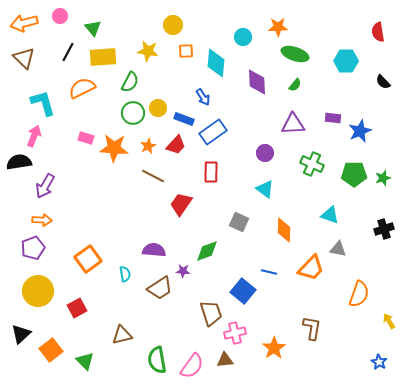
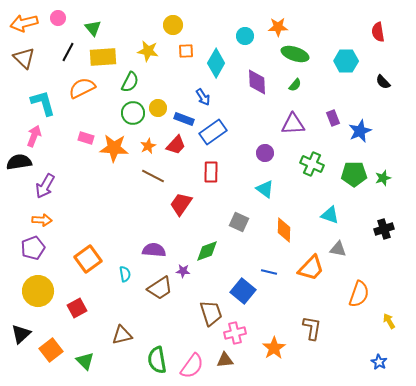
pink circle at (60, 16): moved 2 px left, 2 px down
cyan circle at (243, 37): moved 2 px right, 1 px up
cyan diamond at (216, 63): rotated 24 degrees clockwise
purple rectangle at (333, 118): rotated 63 degrees clockwise
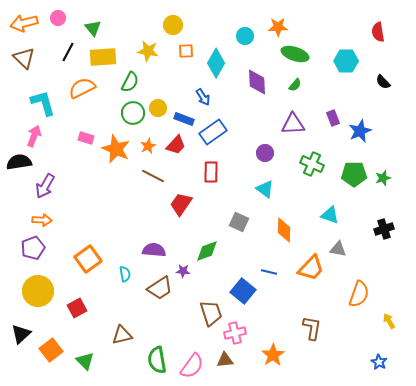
orange star at (114, 148): moved 2 px right, 1 px down; rotated 20 degrees clockwise
orange star at (274, 348): moved 1 px left, 7 px down
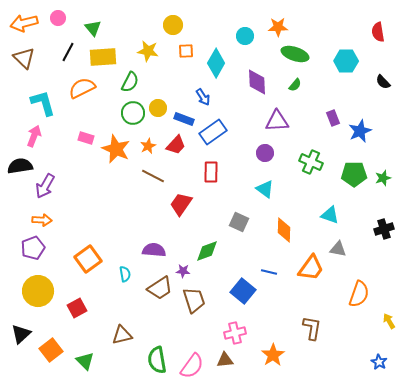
purple triangle at (293, 124): moved 16 px left, 3 px up
black semicircle at (19, 162): moved 1 px right, 4 px down
green cross at (312, 164): moved 1 px left, 2 px up
orange trapezoid at (311, 268): rotated 8 degrees counterclockwise
brown trapezoid at (211, 313): moved 17 px left, 13 px up
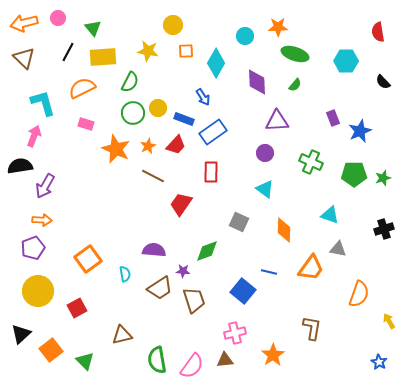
pink rectangle at (86, 138): moved 14 px up
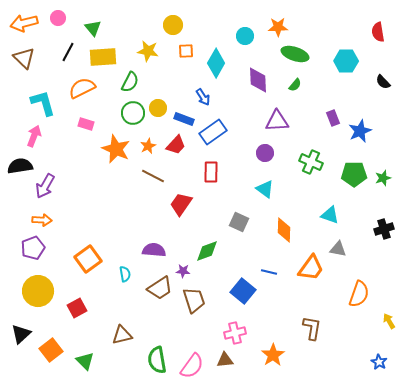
purple diamond at (257, 82): moved 1 px right, 2 px up
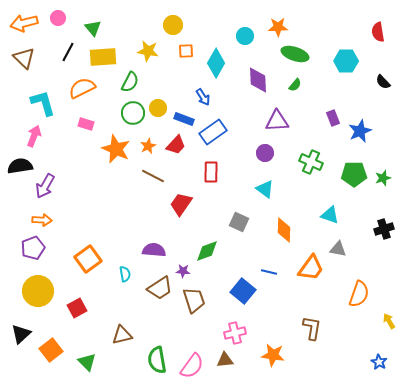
orange star at (273, 355): rotated 30 degrees counterclockwise
green triangle at (85, 361): moved 2 px right, 1 px down
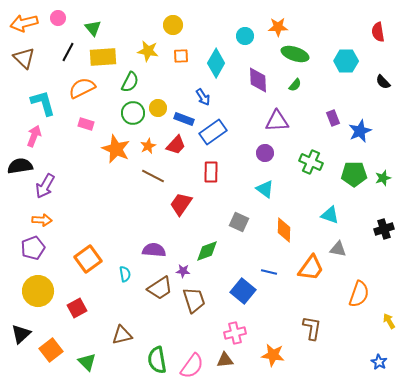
orange square at (186, 51): moved 5 px left, 5 px down
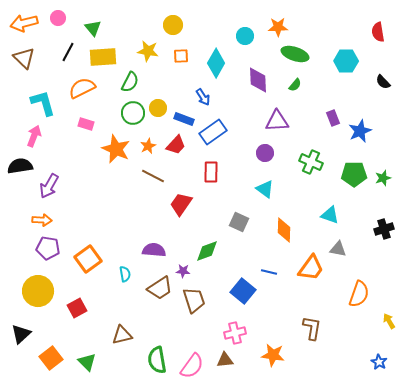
purple arrow at (45, 186): moved 4 px right
purple pentagon at (33, 248): moved 15 px right; rotated 30 degrees clockwise
orange square at (51, 350): moved 8 px down
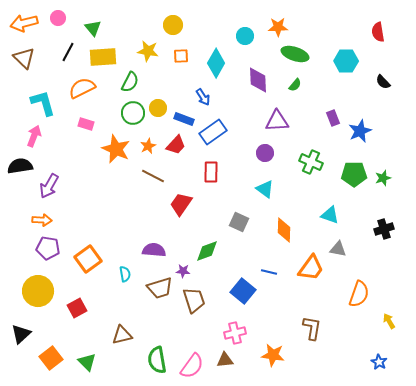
brown trapezoid at (160, 288): rotated 16 degrees clockwise
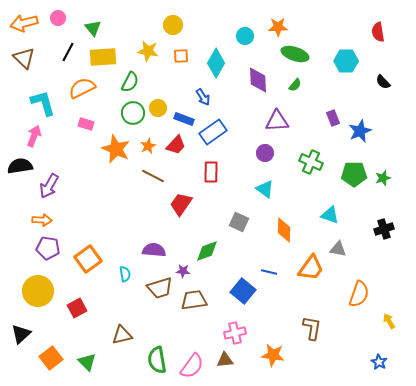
brown trapezoid at (194, 300): rotated 80 degrees counterclockwise
